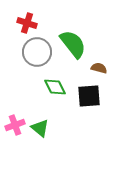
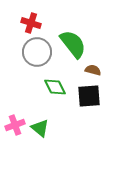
red cross: moved 4 px right
brown semicircle: moved 6 px left, 2 px down
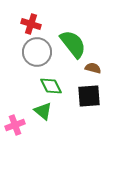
red cross: moved 1 px down
brown semicircle: moved 2 px up
green diamond: moved 4 px left, 1 px up
green triangle: moved 3 px right, 17 px up
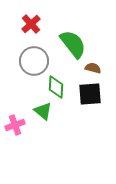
red cross: rotated 30 degrees clockwise
gray circle: moved 3 px left, 9 px down
green diamond: moved 5 px right, 1 px down; rotated 30 degrees clockwise
black square: moved 1 px right, 2 px up
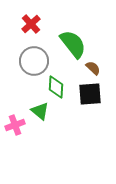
brown semicircle: rotated 28 degrees clockwise
green triangle: moved 3 px left
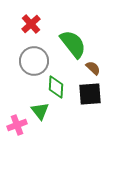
green triangle: rotated 12 degrees clockwise
pink cross: moved 2 px right
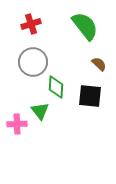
red cross: rotated 24 degrees clockwise
green semicircle: moved 12 px right, 18 px up
gray circle: moved 1 px left, 1 px down
brown semicircle: moved 6 px right, 4 px up
black square: moved 2 px down; rotated 10 degrees clockwise
pink cross: moved 1 px up; rotated 18 degrees clockwise
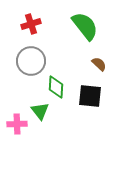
gray circle: moved 2 px left, 1 px up
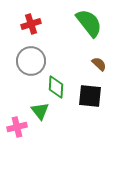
green semicircle: moved 4 px right, 3 px up
pink cross: moved 3 px down; rotated 12 degrees counterclockwise
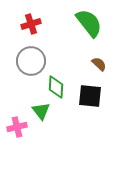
green triangle: moved 1 px right
